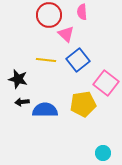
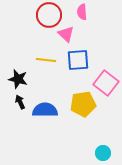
blue square: rotated 35 degrees clockwise
black arrow: moved 2 px left; rotated 72 degrees clockwise
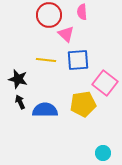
pink square: moved 1 px left
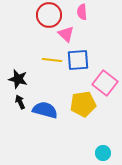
yellow line: moved 6 px right
blue semicircle: rotated 15 degrees clockwise
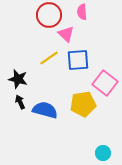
yellow line: moved 3 px left, 2 px up; rotated 42 degrees counterclockwise
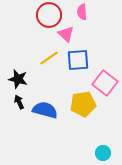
black arrow: moved 1 px left
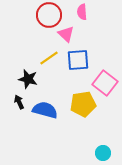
black star: moved 10 px right
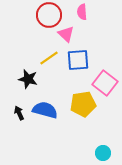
black arrow: moved 11 px down
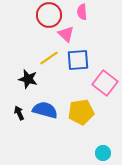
yellow pentagon: moved 2 px left, 8 px down
